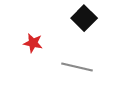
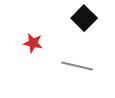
gray line: moved 1 px up
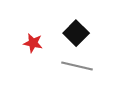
black square: moved 8 px left, 15 px down
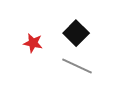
gray line: rotated 12 degrees clockwise
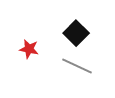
red star: moved 4 px left, 6 px down
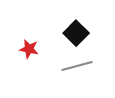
gray line: rotated 40 degrees counterclockwise
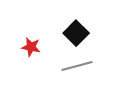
red star: moved 2 px right, 2 px up
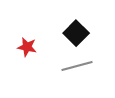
red star: moved 4 px left
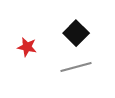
gray line: moved 1 px left, 1 px down
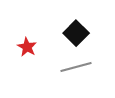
red star: rotated 18 degrees clockwise
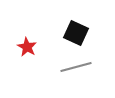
black square: rotated 20 degrees counterclockwise
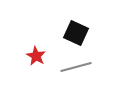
red star: moved 9 px right, 9 px down
